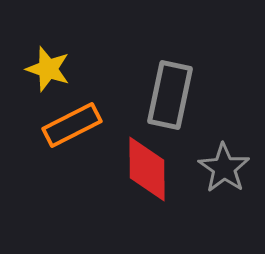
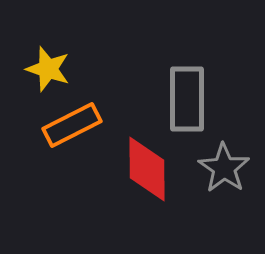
gray rectangle: moved 17 px right, 4 px down; rotated 12 degrees counterclockwise
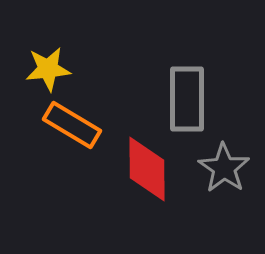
yellow star: rotated 24 degrees counterclockwise
orange rectangle: rotated 58 degrees clockwise
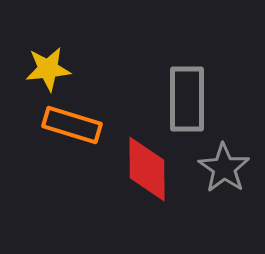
orange rectangle: rotated 14 degrees counterclockwise
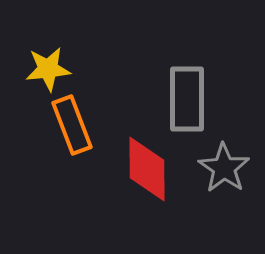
orange rectangle: rotated 52 degrees clockwise
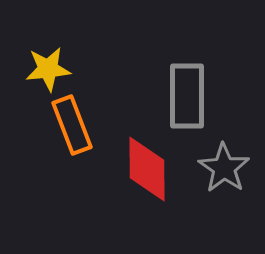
gray rectangle: moved 3 px up
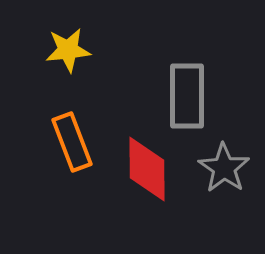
yellow star: moved 20 px right, 19 px up
orange rectangle: moved 17 px down
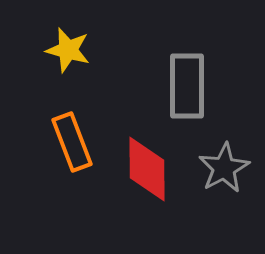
yellow star: rotated 21 degrees clockwise
gray rectangle: moved 10 px up
gray star: rotated 9 degrees clockwise
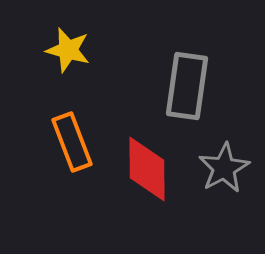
gray rectangle: rotated 8 degrees clockwise
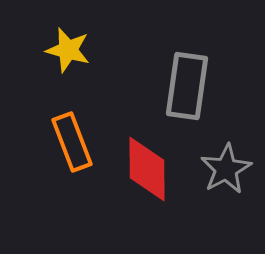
gray star: moved 2 px right, 1 px down
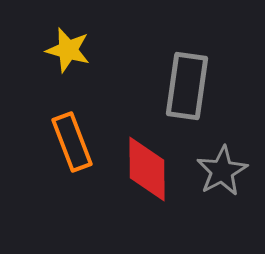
gray star: moved 4 px left, 2 px down
